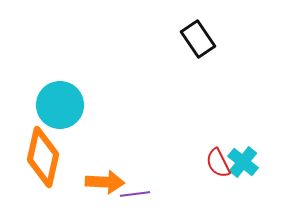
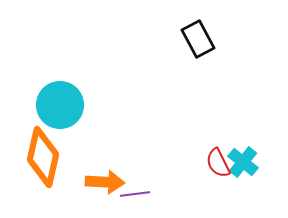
black rectangle: rotated 6 degrees clockwise
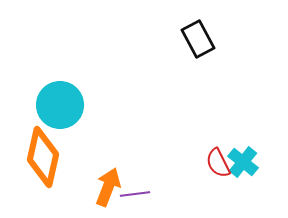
orange arrow: moved 3 px right, 5 px down; rotated 72 degrees counterclockwise
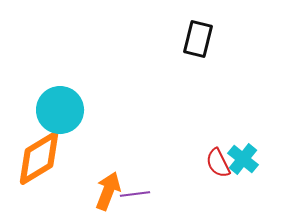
black rectangle: rotated 42 degrees clockwise
cyan circle: moved 5 px down
orange diamond: moved 4 px left, 1 px down; rotated 46 degrees clockwise
cyan cross: moved 3 px up
orange arrow: moved 4 px down
